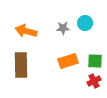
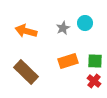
gray star: rotated 24 degrees counterclockwise
brown rectangle: moved 5 px right, 7 px down; rotated 45 degrees counterclockwise
red cross: rotated 24 degrees counterclockwise
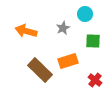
cyan circle: moved 9 px up
green square: moved 2 px left, 20 px up
brown rectangle: moved 14 px right, 2 px up
red cross: moved 1 px right, 1 px up
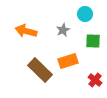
gray star: moved 2 px down
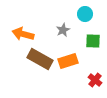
orange arrow: moved 3 px left, 3 px down
brown rectangle: moved 11 px up; rotated 15 degrees counterclockwise
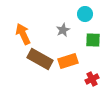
orange arrow: rotated 50 degrees clockwise
green square: moved 1 px up
red cross: moved 3 px left, 1 px up; rotated 24 degrees clockwise
